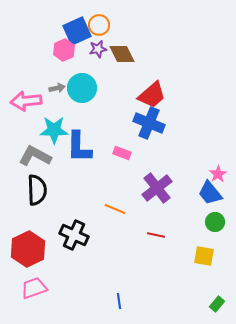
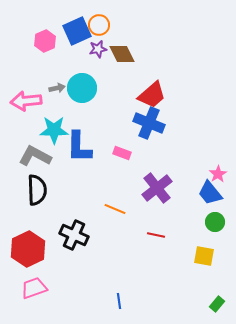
pink hexagon: moved 19 px left, 9 px up
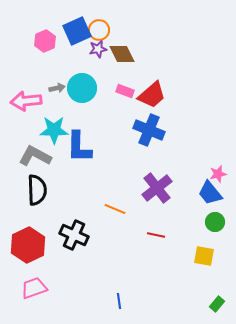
orange circle: moved 5 px down
blue cross: moved 7 px down
pink rectangle: moved 3 px right, 62 px up
pink star: rotated 18 degrees clockwise
red hexagon: moved 4 px up
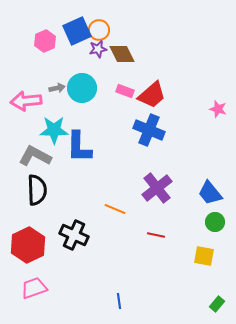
pink star: moved 65 px up; rotated 30 degrees clockwise
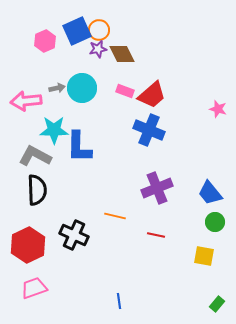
purple cross: rotated 16 degrees clockwise
orange line: moved 7 px down; rotated 10 degrees counterclockwise
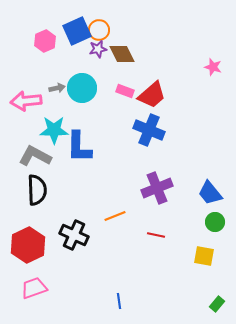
pink star: moved 5 px left, 42 px up
orange line: rotated 35 degrees counterclockwise
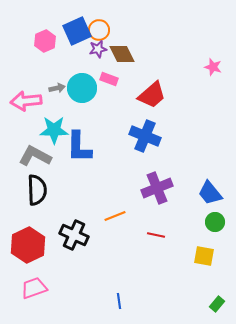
pink rectangle: moved 16 px left, 12 px up
blue cross: moved 4 px left, 6 px down
